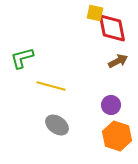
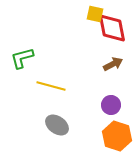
yellow square: moved 1 px down
brown arrow: moved 5 px left, 3 px down
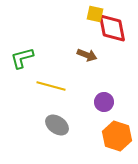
brown arrow: moved 26 px left, 9 px up; rotated 48 degrees clockwise
purple circle: moved 7 px left, 3 px up
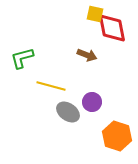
purple circle: moved 12 px left
gray ellipse: moved 11 px right, 13 px up
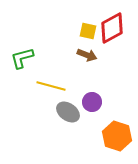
yellow square: moved 7 px left, 17 px down
red diamond: rotated 72 degrees clockwise
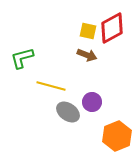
orange hexagon: rotated 20 degrees clockwise
